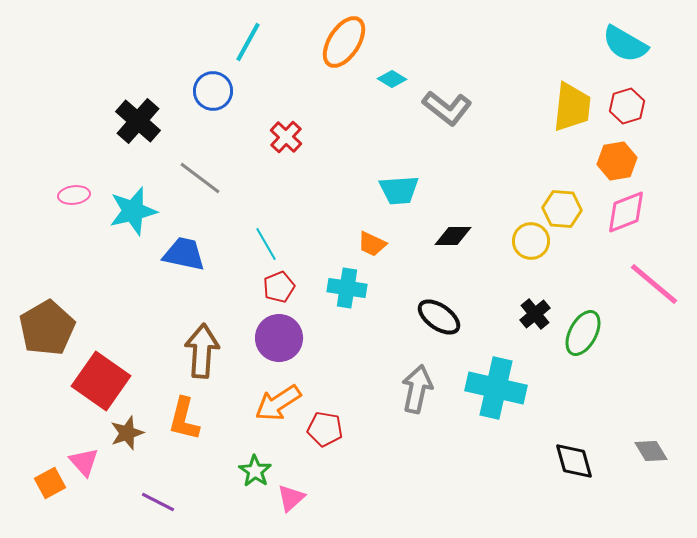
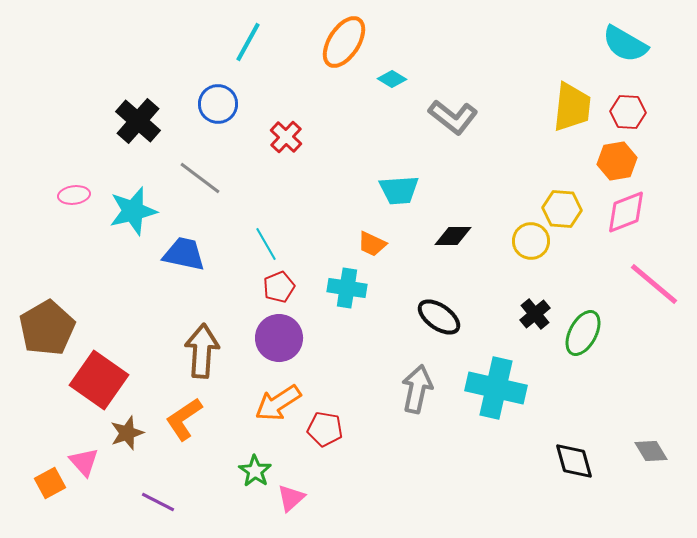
blue circle at (213, 91): moved 5 px right, 13 px down
red hexagon at (627, 106): moved 1 px right, 6 px down; rotated 20 degrees clockwise
gray L-shape at (447, 108): moved 6 px right, 9 px down
red square at (101, 381): moved 2 px left, 1 px up
orange L-shape at (184, 419): rotated 42 degrees clockwise
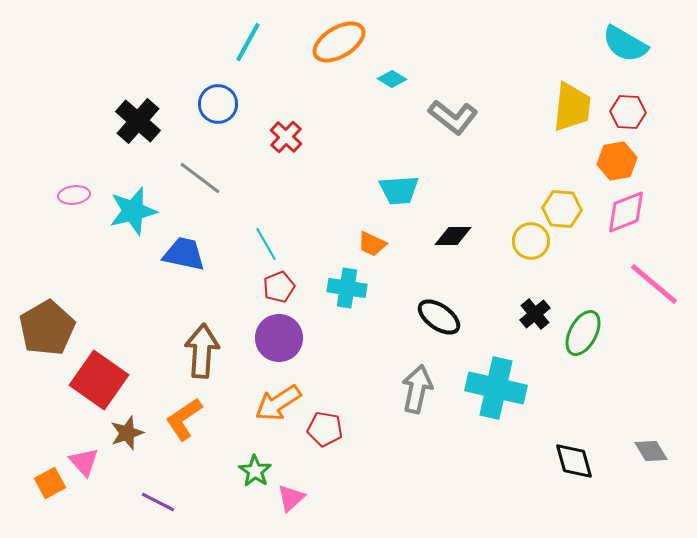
orange ellipse at (344, 42): moved 5 px left; rotated 26 degrees clockwise
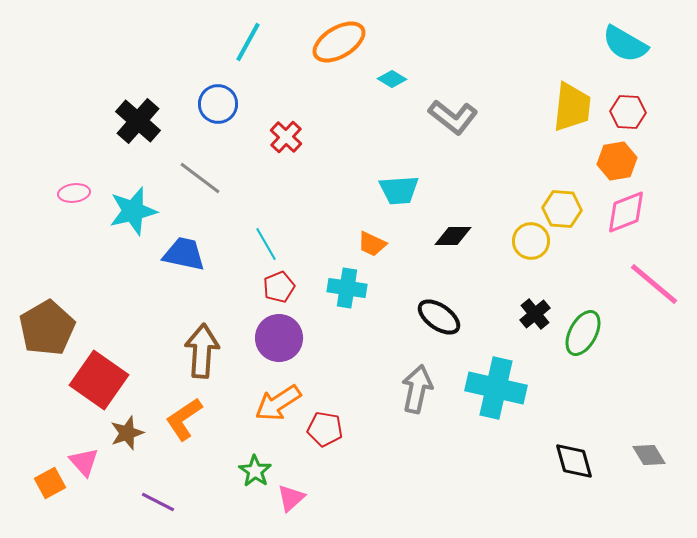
pink ellipse at (74, 195): moved 2 px up
gray diamond at (651, 451): moved 2 px left, 4 px down
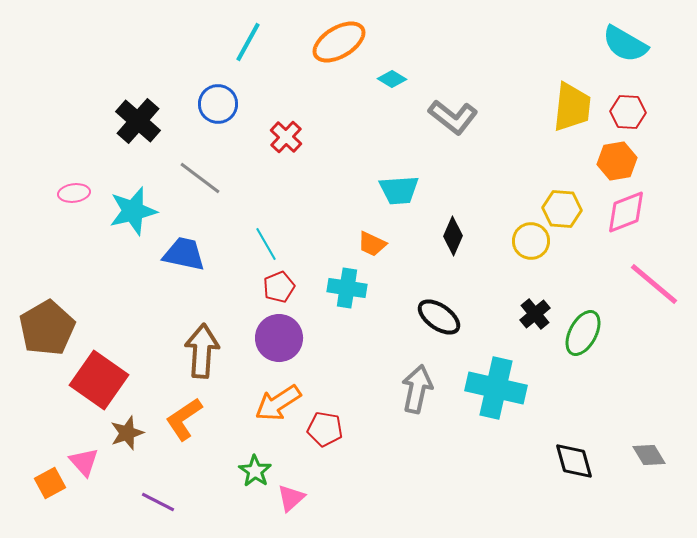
black diamond at (453, 236): rotated 66 degrees counterclockwise
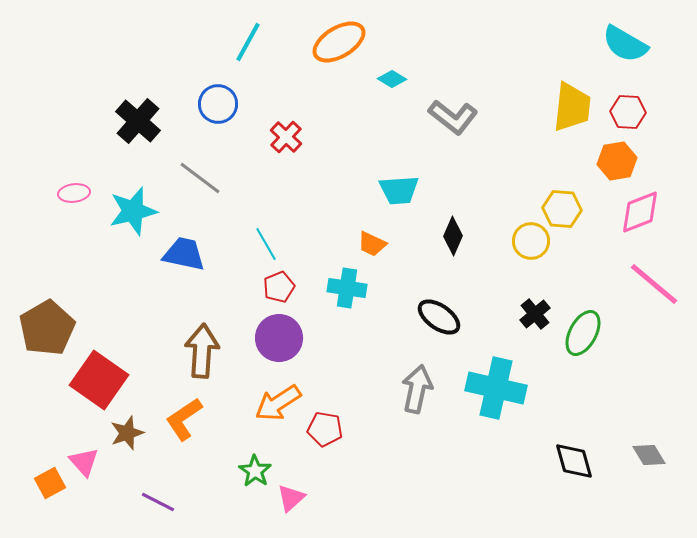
pink diamond at (626, 212): moved 14 px right
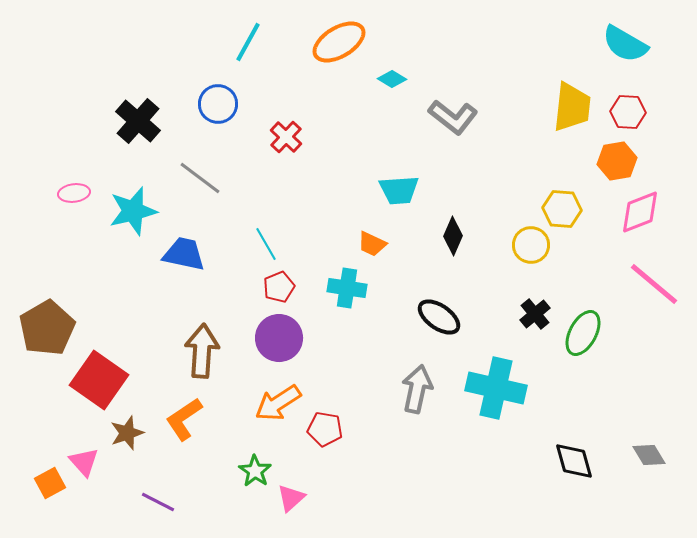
yellow circle at (531, 241): moved 4 px down
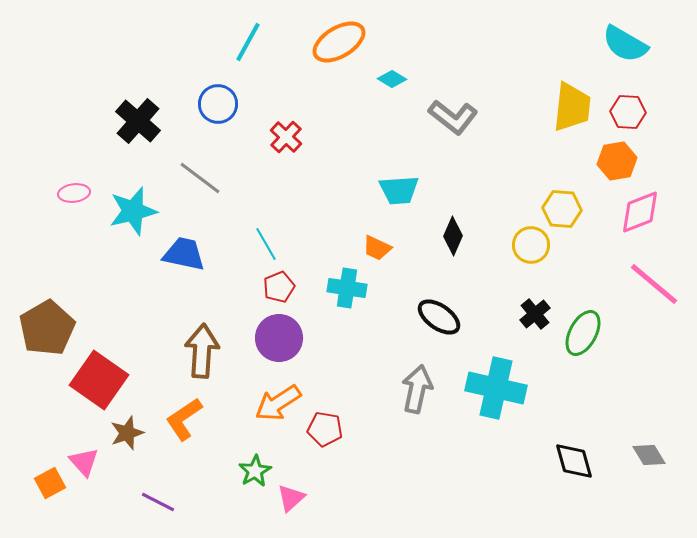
orange trapezoid at (372, 244): moved 5 px right, 4 px down
green star at (255, 471): rotated 8 degrees clockwise
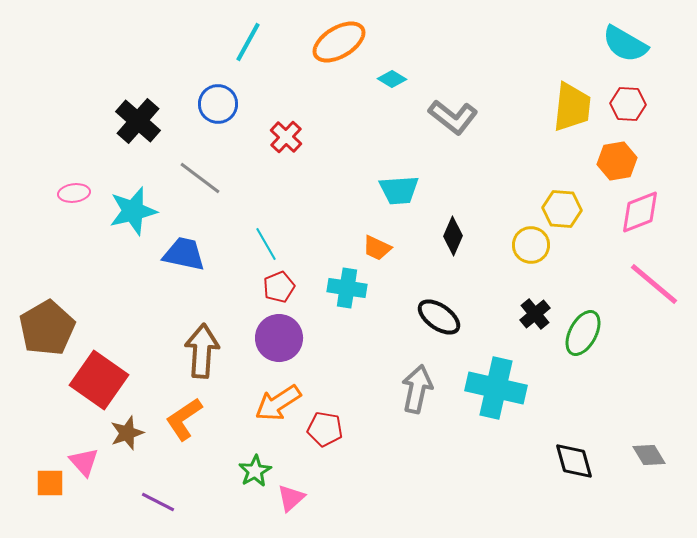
red hexagon at (628, 112): moved 8 px up
orange square at (50, 483): rotated 28 degrees clockwise
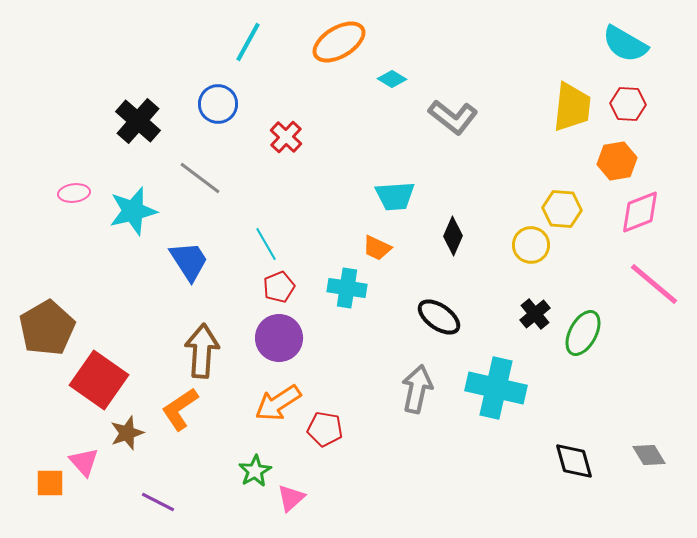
cyan trapezoid at (399, 190): moved 4 px left, 6 px down
blue trapezoid at (184, 254): moved 5 px right, 7 px down; rotated 45 degrees clockwise
orange L-shape at (184, 419): moved 4 px left, 10 px up
